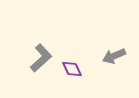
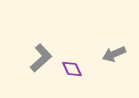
gray arrow: moved 2 px up
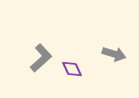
gray arrow: rotated 140 degrees counterclockwise
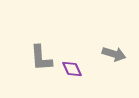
gray L-shape: rotated 128 degrees clockwise
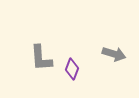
purple diamond: rotated 45 degrees clockwise
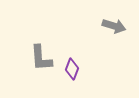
gray arrow: moved 28 px up
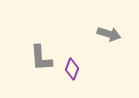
gray arrow: moved 5 px left, 8 px down
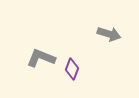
gray L-shape: rotated 116 degrees clockwise
